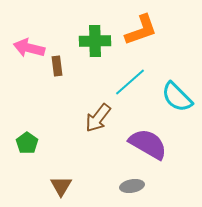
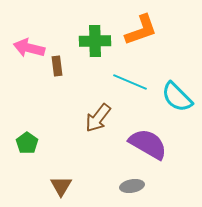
cyan line: rotated 64 degrees clockwise
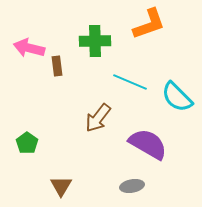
orange L-shape: moved 8 px right, 6 px up
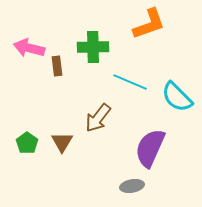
green cross: moved 2 px left, 6 px down
purple semicircle: moved 2 px right, 4 px down; rotated 96 degrees counterclockwise
brown triangle: moved 1 px right, 44 px up
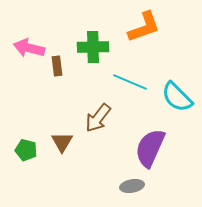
orange L-shape: moved 5 px left, 3 px down
green pentagon: moved 1 px left, 7 px down; rotated 20 degrees counterclockwise
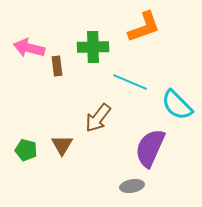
cyan semicircle: moved 8 px down
brown triangle: moved 3 px down
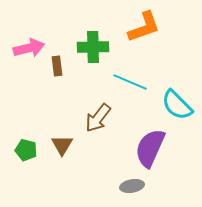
pink arrow: rotated 152 degrees clockwise
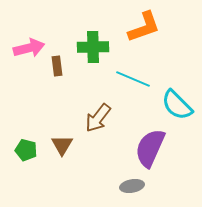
cyan line: moved 3 px right, 3 px up
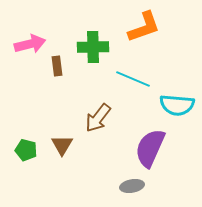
pink arrow: moved 1 px right, 4 px up
cyan semicircle: rotated 40 degrees counterclockwise
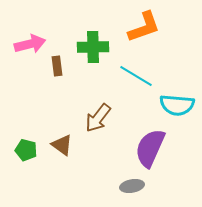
cyan line: moved 3 px right, 3 px up; rotated 8 degrees clockwise
brown triangle: rotated 25 degrees counterclockwise
